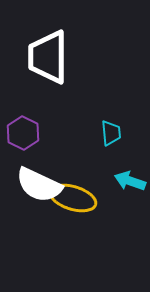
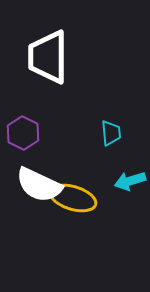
cyan arrow: rotated 36 degrees counterclockwise
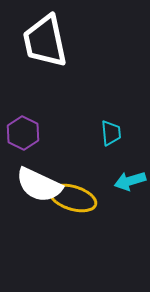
white trapezoid: moved 3 px left, 16 px up; rotated 12 degrees counterclockwise
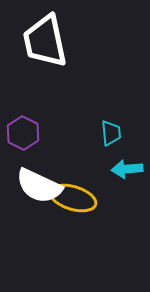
cyan arrow: moved 3 px left, 12 px up; rotated 12 degrees clockwise
white semicircle: moved 1 px down
